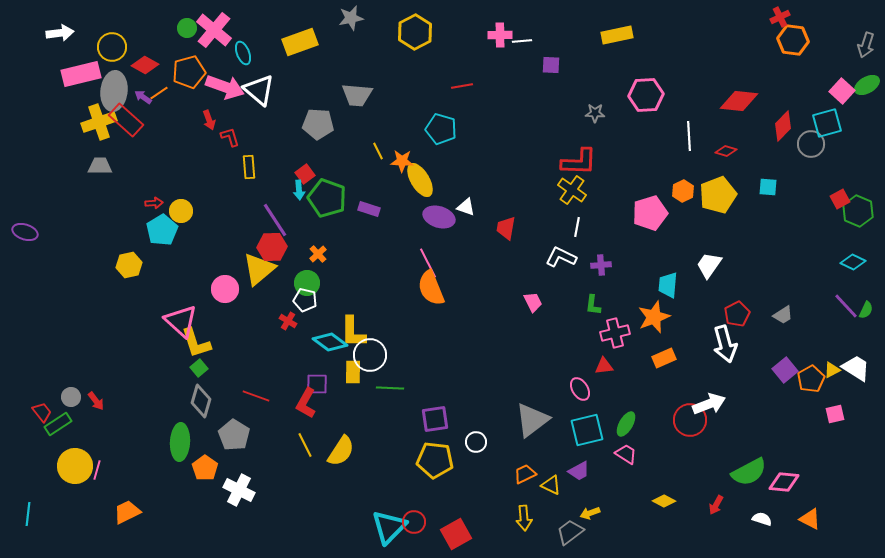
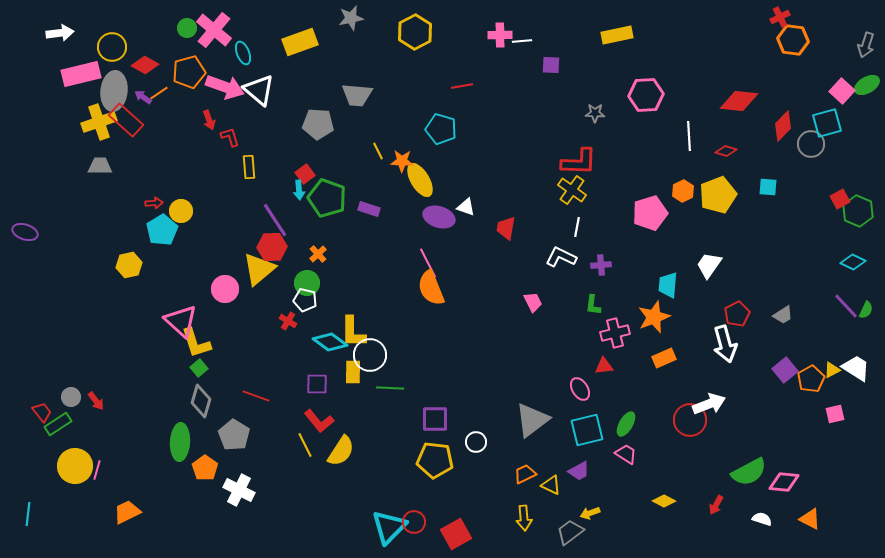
red L-shape at (306, 403): moved 13 px right, 18 px down; rotated 68 degrees counterclockwise
purple square at (435, 419): rotated 8 degrees clockwise
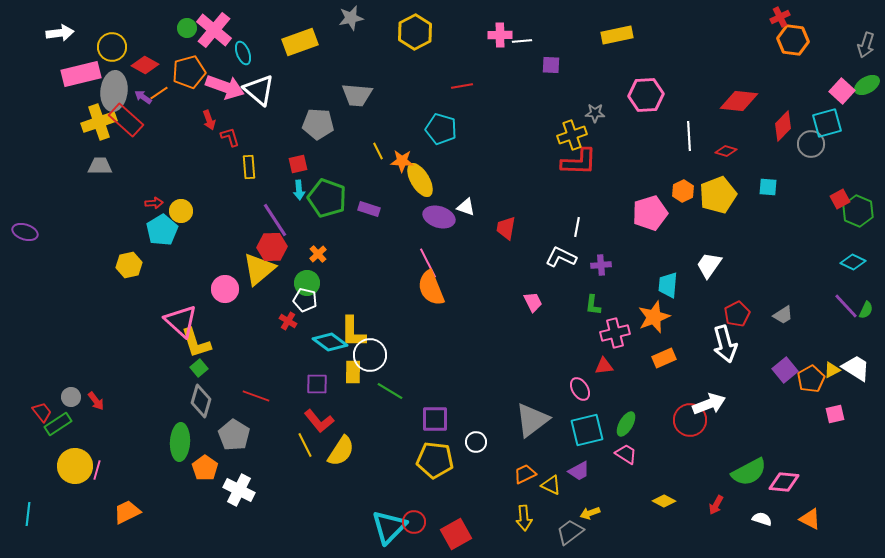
red square at (305, 174): moved 7 px left, 10 px up; rotated 24 degrees clockwise
yellow cross at (572, 190): moved 55 px up; rotated 36 degrees clockwise
green line at (390, 388): moved 3 px down; rotated 28 degrees clockwise
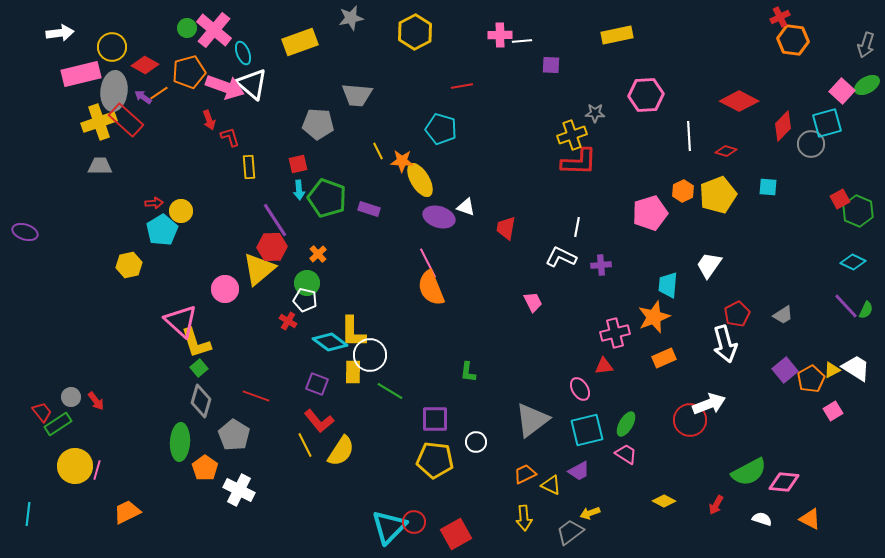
white triangle at (259, 90): moved 7 px left, 6 px up
red diamond at (739, 101): rotated 21 degrees clockwise
green L-shape at (593, 305): moved 125 px left, 67 px down
purple square at (317, 384): rotated 20 degrees clockwise
pink square at (835, 414): moved 2 px left, 3 px up; rotated 18 degrees counterclockwise
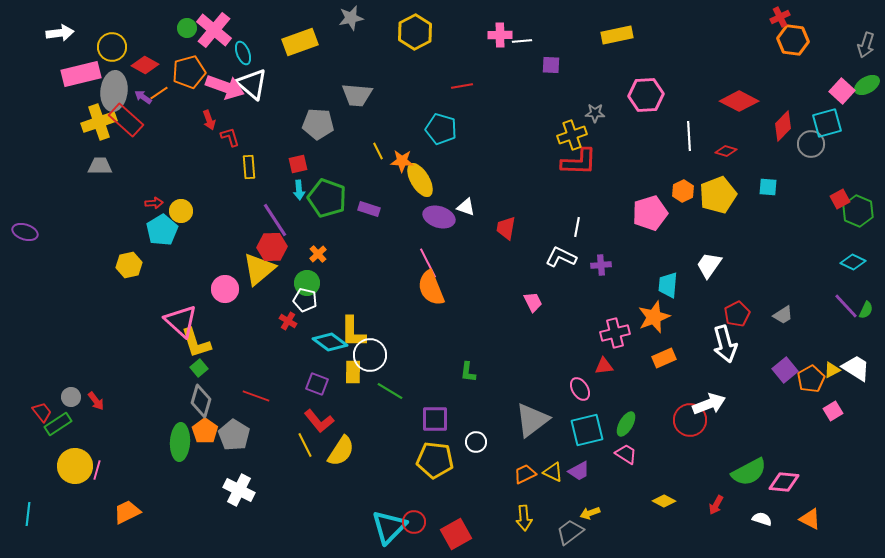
orange pentagon at (205, 468): moved 37 px up
yellow triangle at (551, 485): moved 2 px right, 13 px up
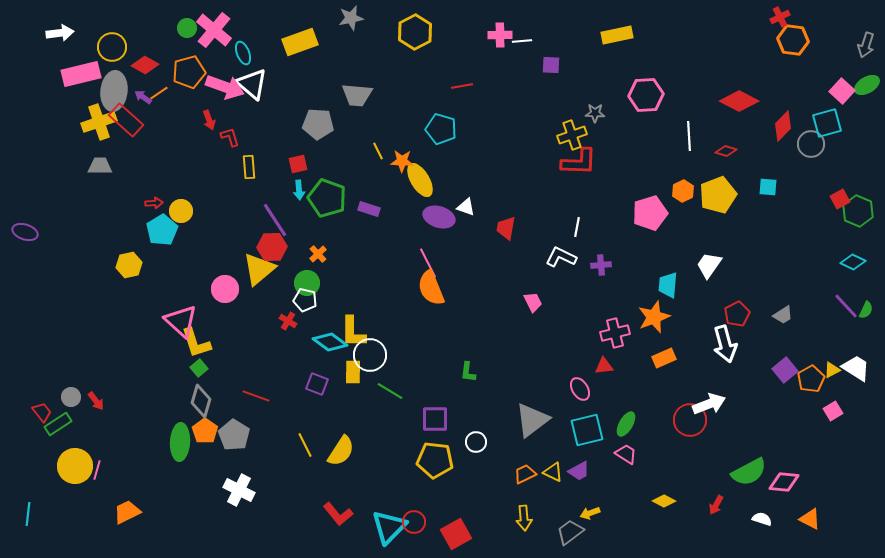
red L-shape at (319, 421): moved 19 px right, 93 px down
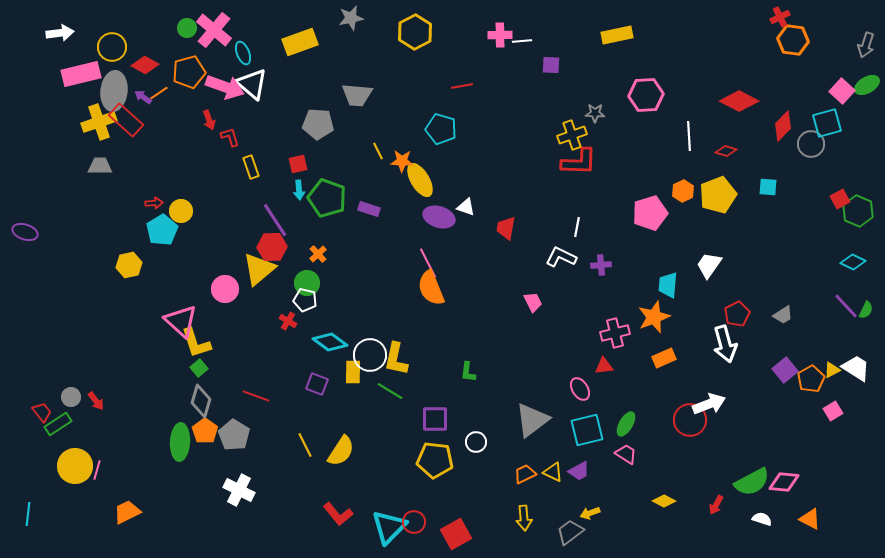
yellow rectangle at (249, 167): moved 2 px right; rotated 15 degrees counterclockwise
yellow L-shape at (353, 332): moved 43 px right, 27 px down; rotated 12 degrees clockwise
green semicircle at (749, 472): moved 3 px right, 10 px down
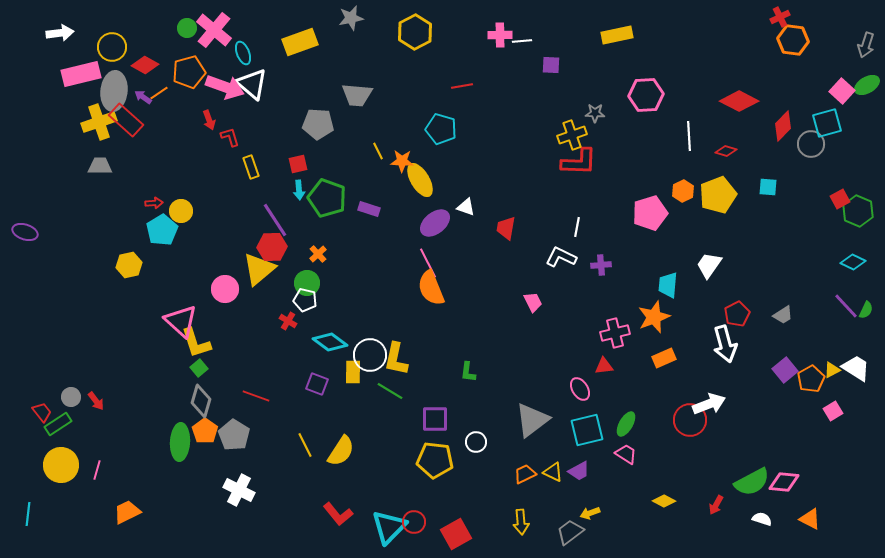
purple ellipse at (439, 217): moved 4 px left, 6 px down; rotated 56 degrees counterclockwise
yellow circle at (75, 466): moved 14 px left, 1 px up
yellow arrow at (524, 518): moved 3 px left, 4 px down
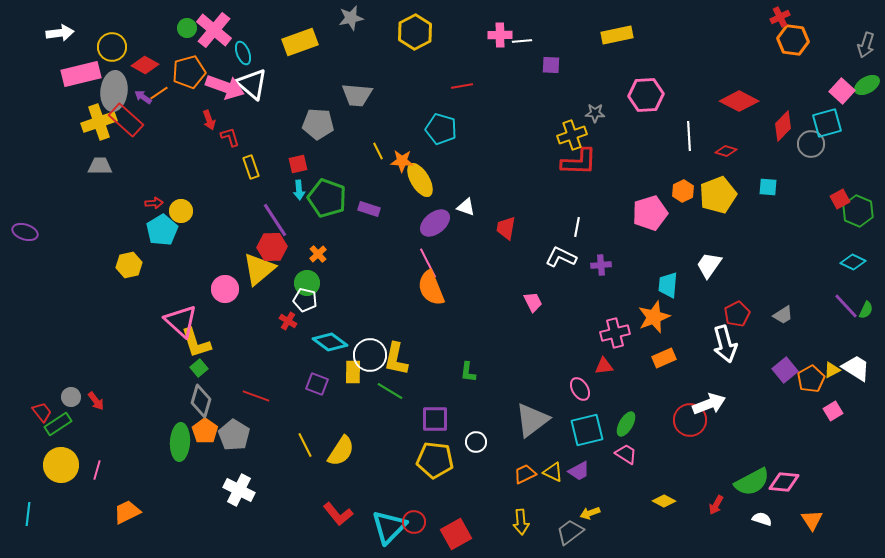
orange triangle at (810, 519): moved 2 px right, 1 px down; rotated 30 degrees clockwise
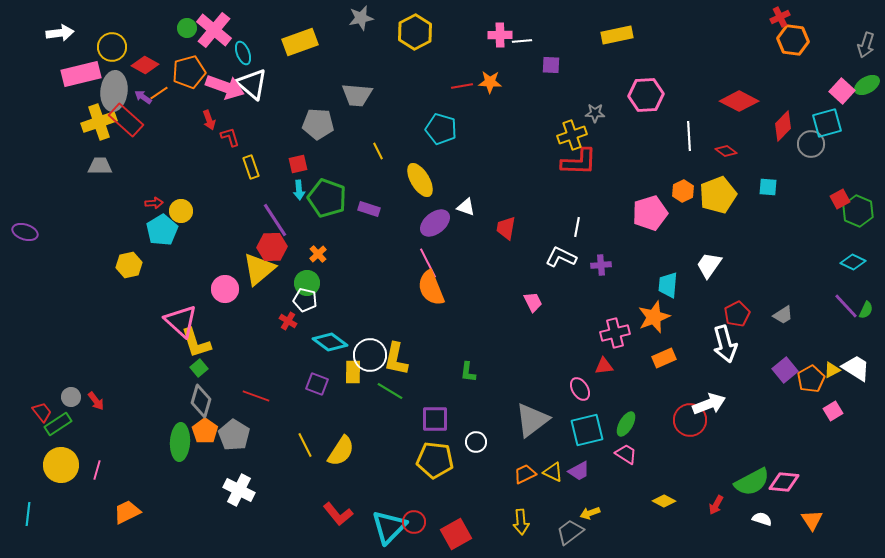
gray star at (351, 18): moved 10 px right
red diamond at (726, 151): rotated 20 degrees clockwise
orange star at (402, 161): moved 88 px right, 79 px up
